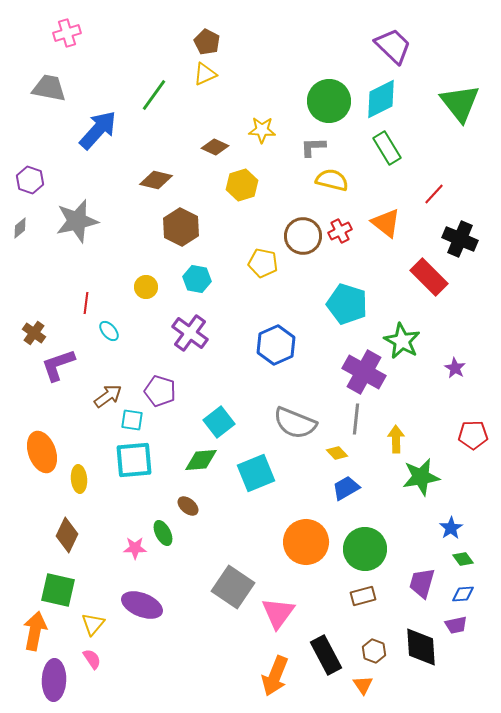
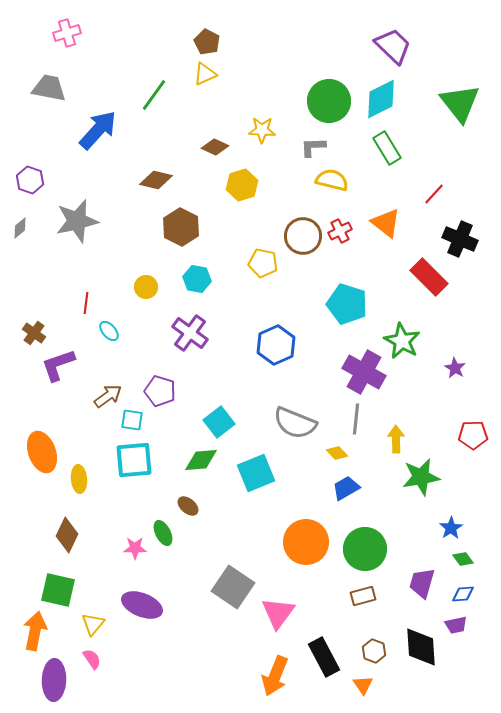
black rectangle at (326, 655): moved 2 px left, 2 px down
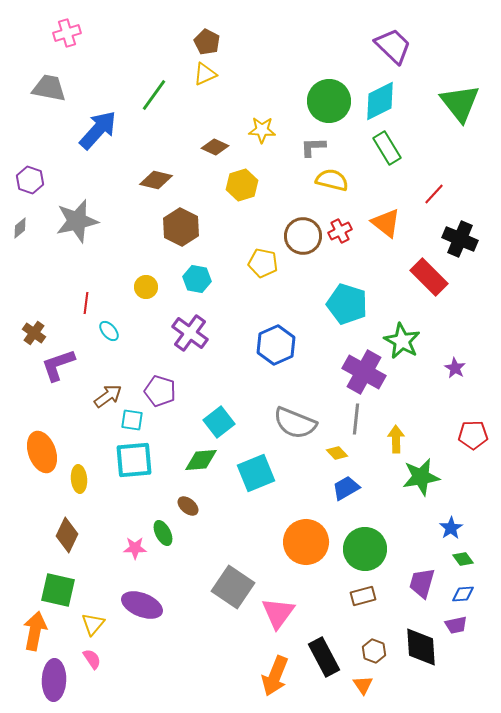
cyan diamond at (381, 99): moved 1 px left, 2 px down
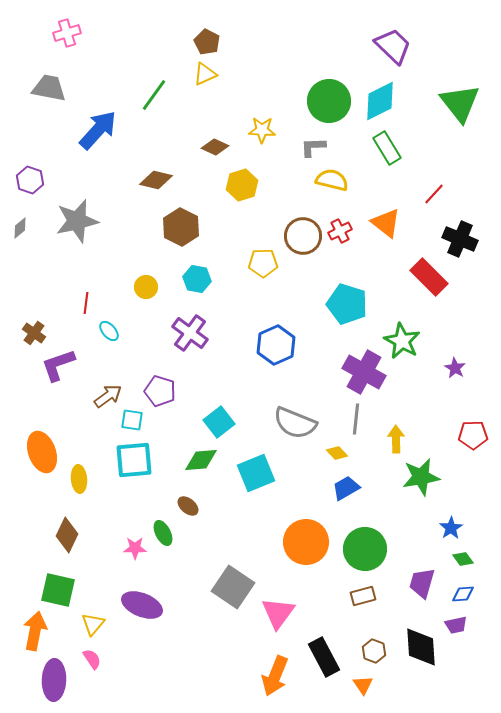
yellow pentagon at (263, 263): rotated 12 degrees counterclockwise
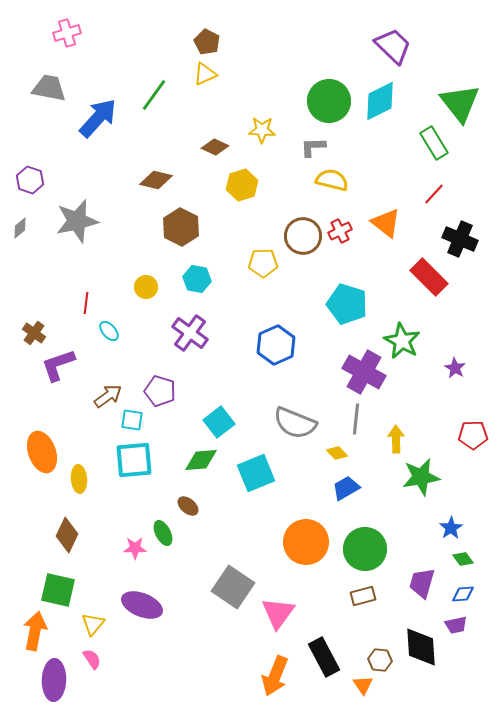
blue arrow at (98, 130): moved 12 px up
green rectangle at (387, 148): moved 47 px right, 5 px up
brown hexagon at (374, 651): moved 6 px right, 9 px down; rotated 15 degrees counterclockwise
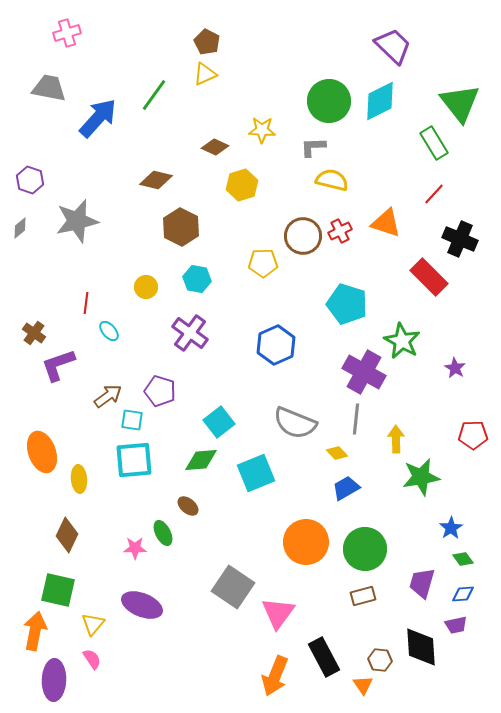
orange triangle at (386, 223): rotated 20 degrees counterclockwise
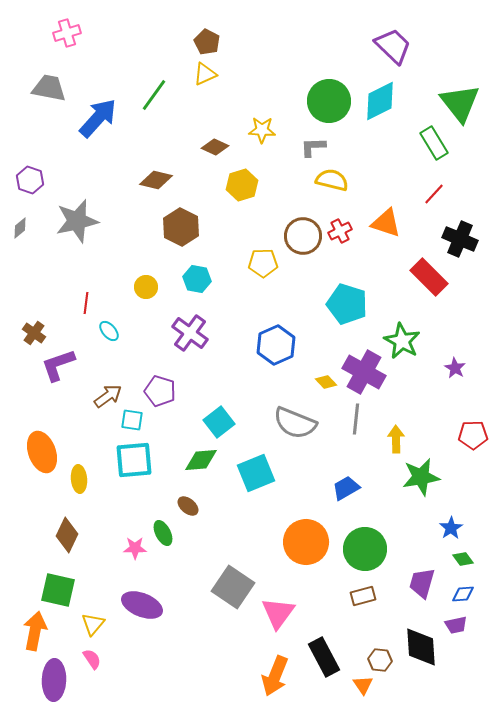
yellow diamond at (337, 453): moved 11 px left, 71 px up
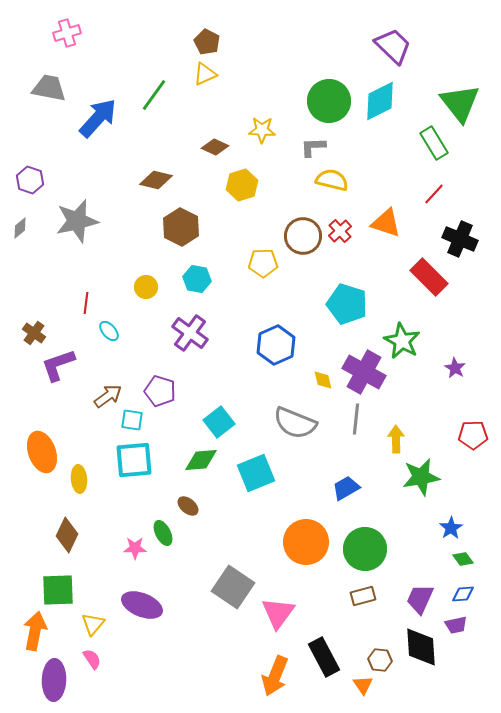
red cross at (340, 231): rotated 15 degrees counterclockwise
yellow diamond at (326, 382): moved 3 px left, 2 px up; rotated 30 degrees clockwise
purple trapezoid at (422, 583): moved 2 px left, 16 px down; rotated 8 degrees clockwise
green square at (58, 590): rotated 15 degrees counterclockwise
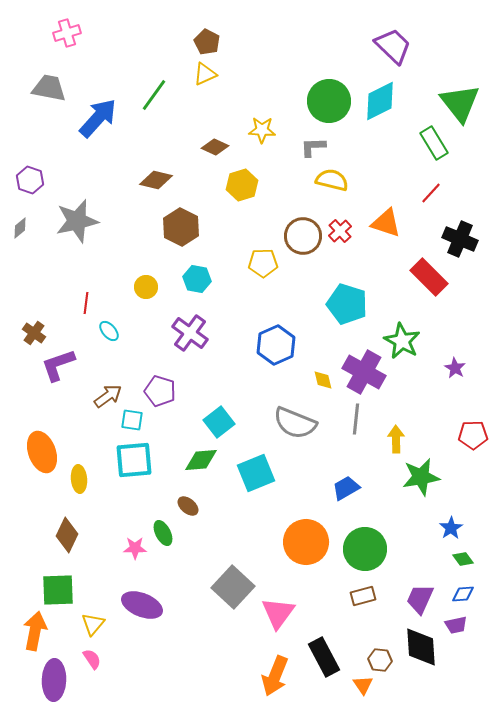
red line at (434, 194): moved 3 px left, 1 px up
gray square at (233, 587): rotated 9 degrees clockwise
